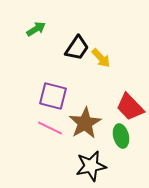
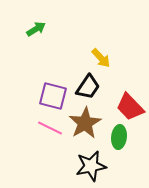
black trapezoid: moved 11 px right, 39 px down
green ellipse: moved 2 px left, 1 px down; rotated 20 degrees clockwise
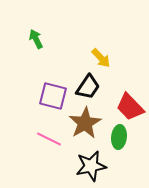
green arrow: moved 10 px down; rotated 84 degrees counterclockwise
pink line: moved 1 px left, 11 px down
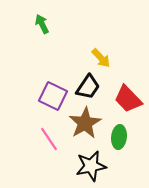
green arrow: moved 6 px right, 15 px up
purple square: rotated 12 degrees clockwise
red trapezoid: moved 2 px left, 8 px up
pink line: rotated 30 degrees clockwise
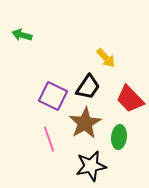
green arrow: moved 20 px left, 11 px down; rotated 48 degrees counterclockwise
yellow arrow: moved 5 px right
red trapezoid: moved 2 px right
pink line: rotated 15 degrees clockwise
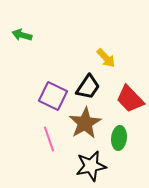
green ellipse: moved 1 px down
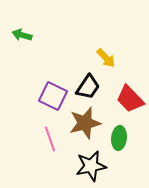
brown star: rotated 16 degrees clockwise
pink line: moved 1 px right
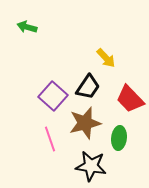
green arrow: moved 5 px right, 8 px up
purple square: rotated 16 degrees clockwise
black star: rotated 20 degrees clockwise
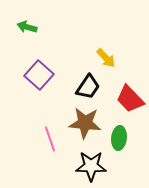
purple square: moved 14 px left, 21 px up
brown star: rotated 20 degrees clockwise
black star: rotated 8 degrees counterclockwise
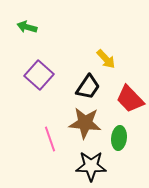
yellow arrow: moved 1 px down
